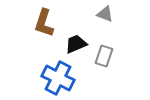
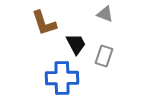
brown L-shape: rotated 36 degrees counterclockwise
black trapezoid: rotated 85 degrees clockwise
blue cross: moved 4 px right; rotated 28 degrees counterclockwise
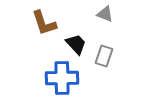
black trapezoid: rotated 15 degrees counterclockwise
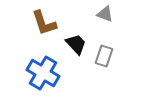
blue cross: moved 19 px left, 5 px up; rotated 32 degrees clockwise
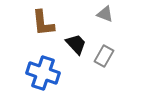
brown L-shape: moved 1 px left; rotated 12 degrees clockwise
gray rectangle: rotated 10 degrees clockwise
blue cross: rotated 12 degrees counterclockwise
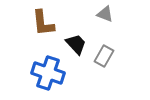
blue cross: moved 5 px right
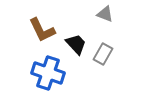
brown L-shape: moved 1 px left, 7 px down; rotated 20 degrees counterclockwise
gray rectangle: moved 1 px left, 2 px up
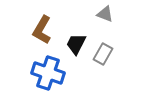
brown L-shape: rotated 56 degrees clockwise
black trapezoid: rotated 110 degrees counterclockwise
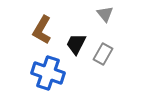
gray triangle: rotated 30 degrees clockwise
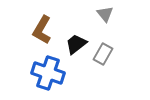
black trapezoid: rotated 25 degrees clockwise
